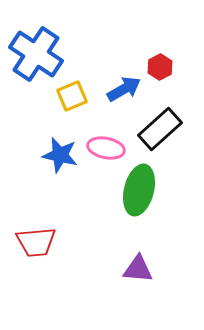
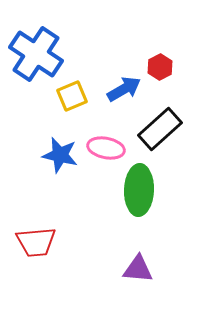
green ellipse: rotated 12 degrees counterclockwise
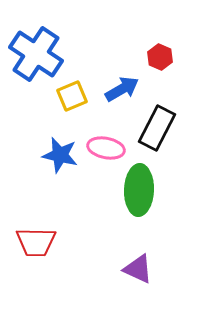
red hexagon: moved 10 px up; rotated 10 degrees counterclockwise
blue arrow: moved 2 px left
black rectangle: moved 3 px left, 1 px up; rotated 21 degrees counterclockwise
red trapezoid: rotated 6 degrees clockwise
purple triangle: rotated 20 degrees clockwise
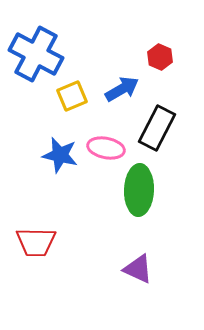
blue cross: rotated 6 degrees counterclockwise
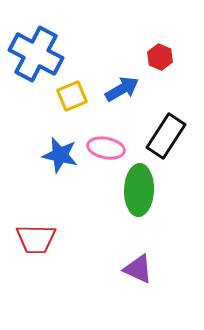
black rectangle: moved 9 px right, 8 px down; rotated 6 degrees clockwise
red trapezoid: moved 3 px up
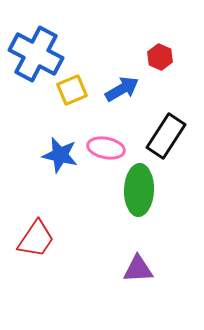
yellow square: moved 6 px up
red trapezoid: rotated 57 degrees counterclockwise
purple triangle: rotated 28 degrees counterclockwise
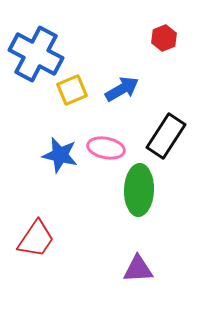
red hexagon: moved 4 px right, 19 px up; rotated 15 degrees clockwise
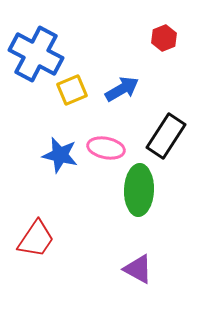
purple triangle: rotated 32 degrees clockwise
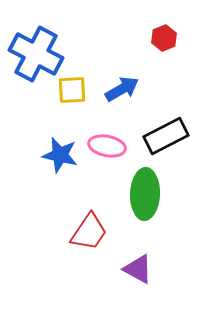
yellow square: rotated 20 degrees clockwise
black rectangle: rotated 30 degrees clockwise
pink ellipse: moved 1 px right, 2 px up
green ellipse: moved 6 px right, 4 px down
red trapezoid: moved 53 px right, 7 px up
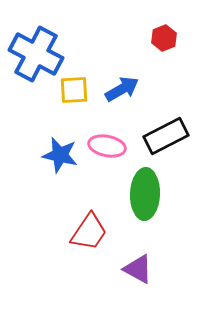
yellow square: moved 2 px right
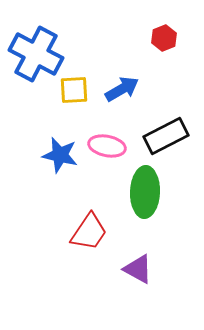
green ellipse: moved 2 px up
